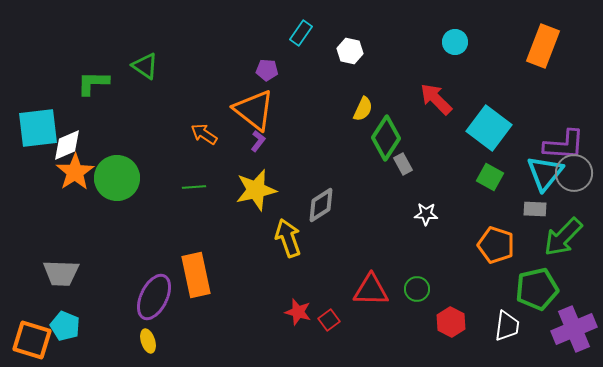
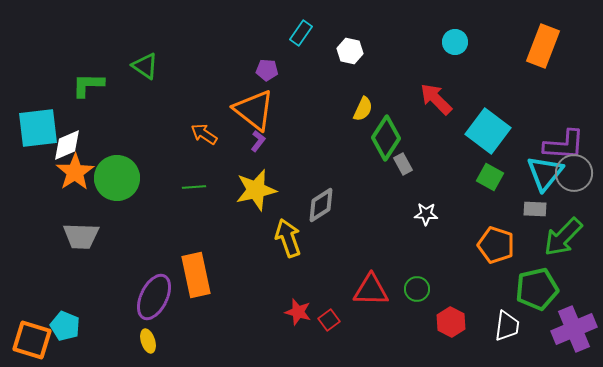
green L-shape at (93, 83): moved 5 px left, 2 px down
cyan square at (489, 128): moved 1 px left, 3 px down
gray trapezoid at (61, 273): moved 20 px right, 37 px up
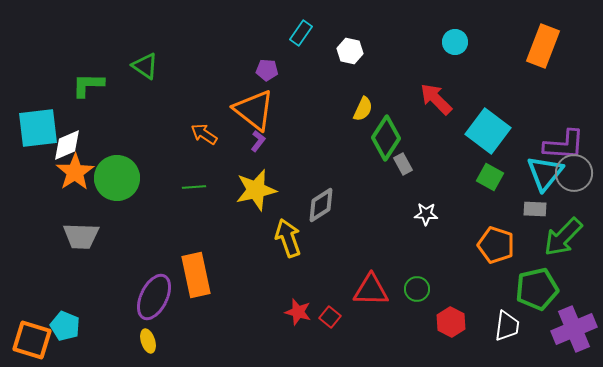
red square at (329, 320): moved 1 px right, 3 px up; rotated 15 degrees counterclockwise
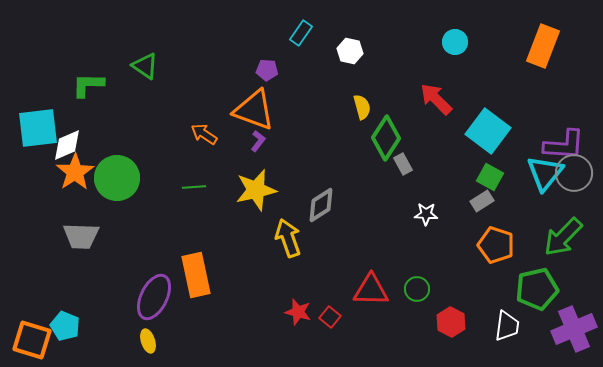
yellow semicircle at (363, 109): moved 1 px left, 2 px up; rotated 40 degrees counterclockwise
orange triangle at (254, 110): rotated 18 degrees counterclockwise
gray rectangle at (535, 209): moved 53 px left, 8 px up; rotated 35 degrees counterclockwise
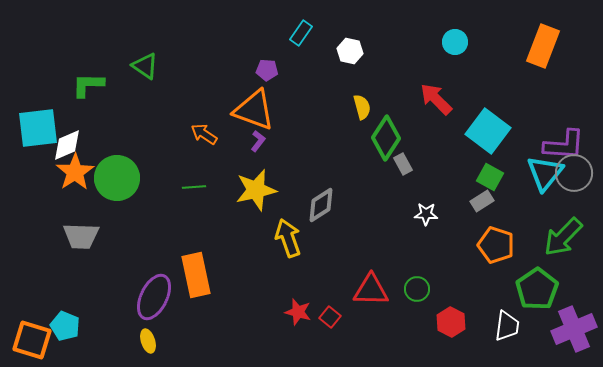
green pentagon at (537, 289): rotated 21 degrees counterclockwise
